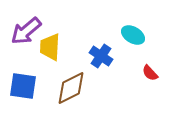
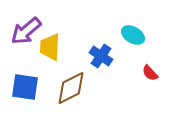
blue square: moved 2 px right, 1 px down
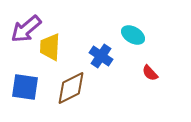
purple arrow: moved 2 px up
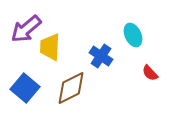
cyan ellipse: rotated 35 degrees clockwise
blue square: moved 1 px down; rotated 32 degrees clockwise
